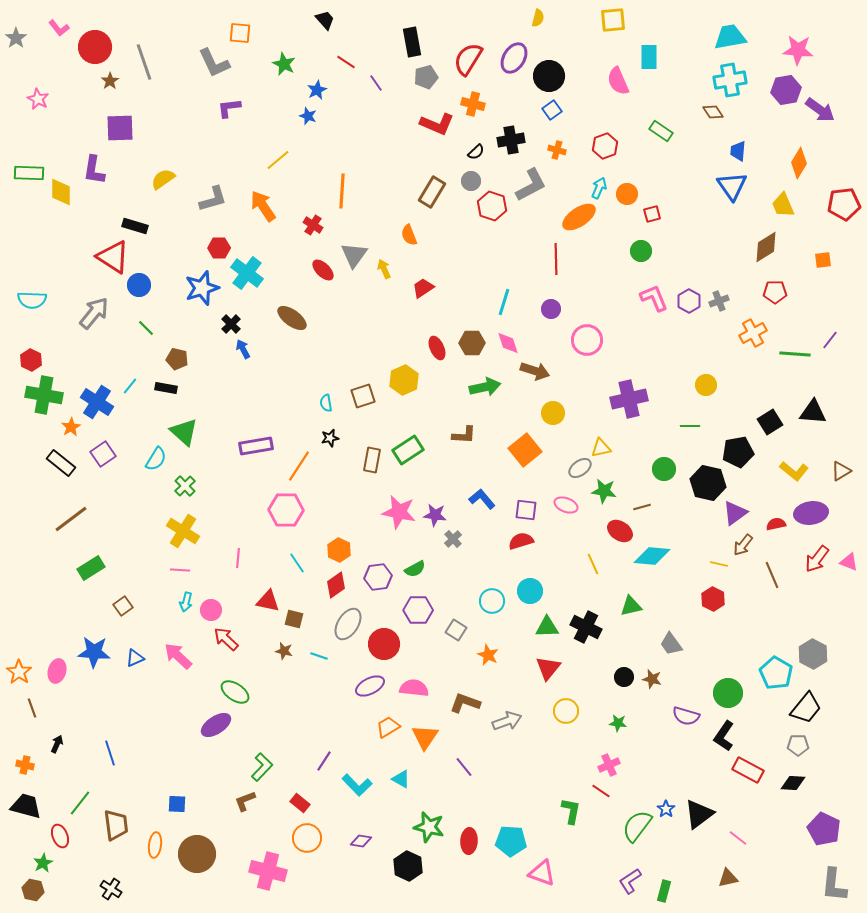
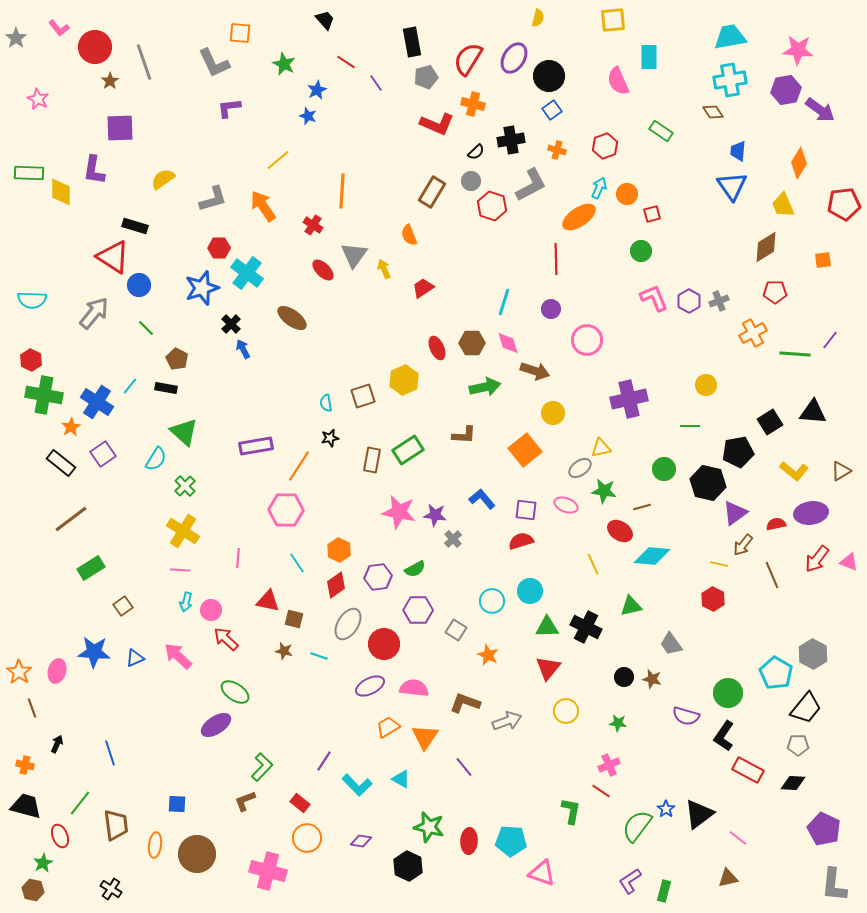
brown pentagon at (177, 359): rotated 15 degrees clockwise
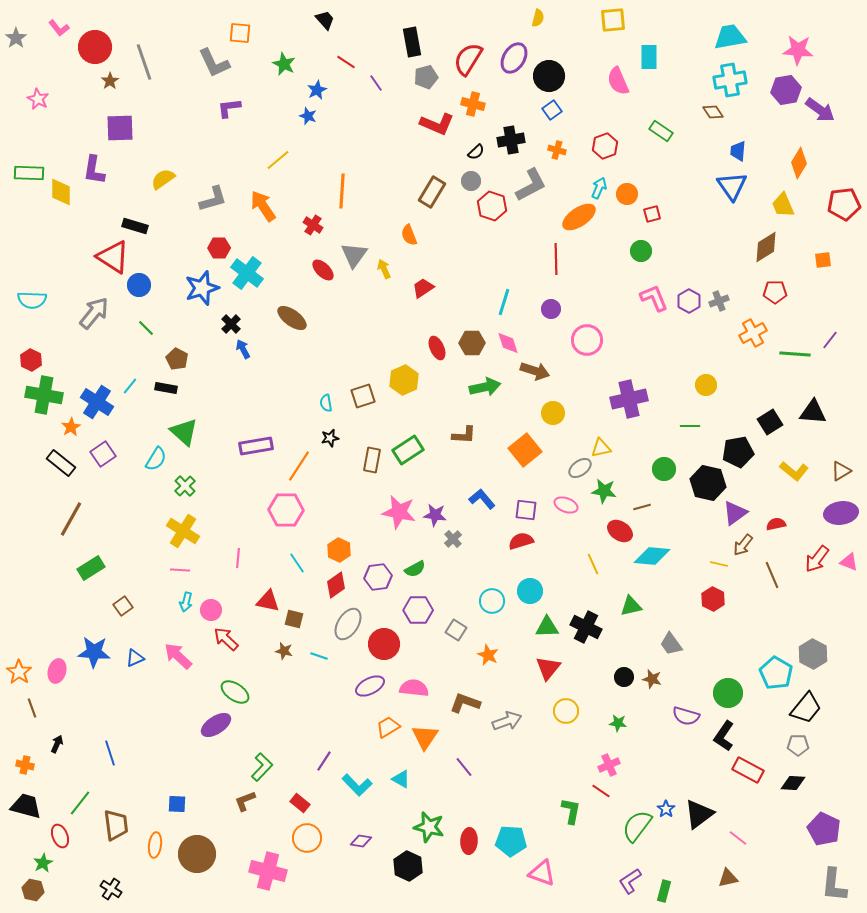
purple ellipse at (811, 513): moved 30 px right
brown line at (71, 519): rotated 24 degrees counterclockwise
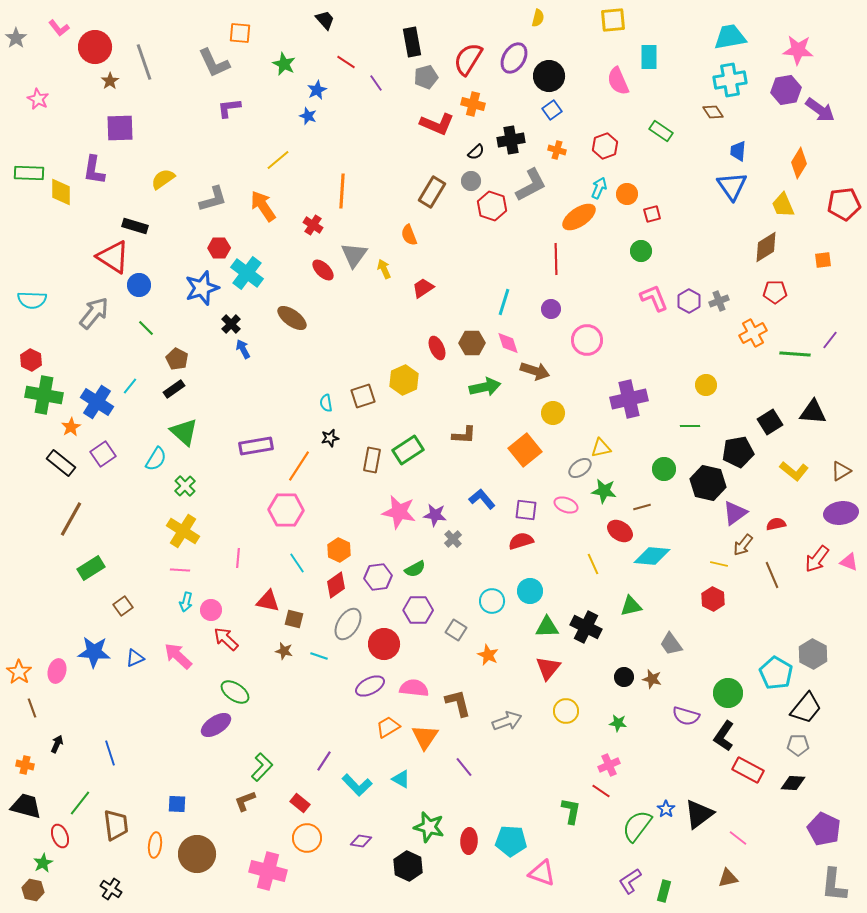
black rectangle at (166, 388): moved 8 px right, 1 px down; rotated 45 degrees counterclockwise
brown L-shape at (465, 703): moved 7 px left; rotated 56 degrees clockwise
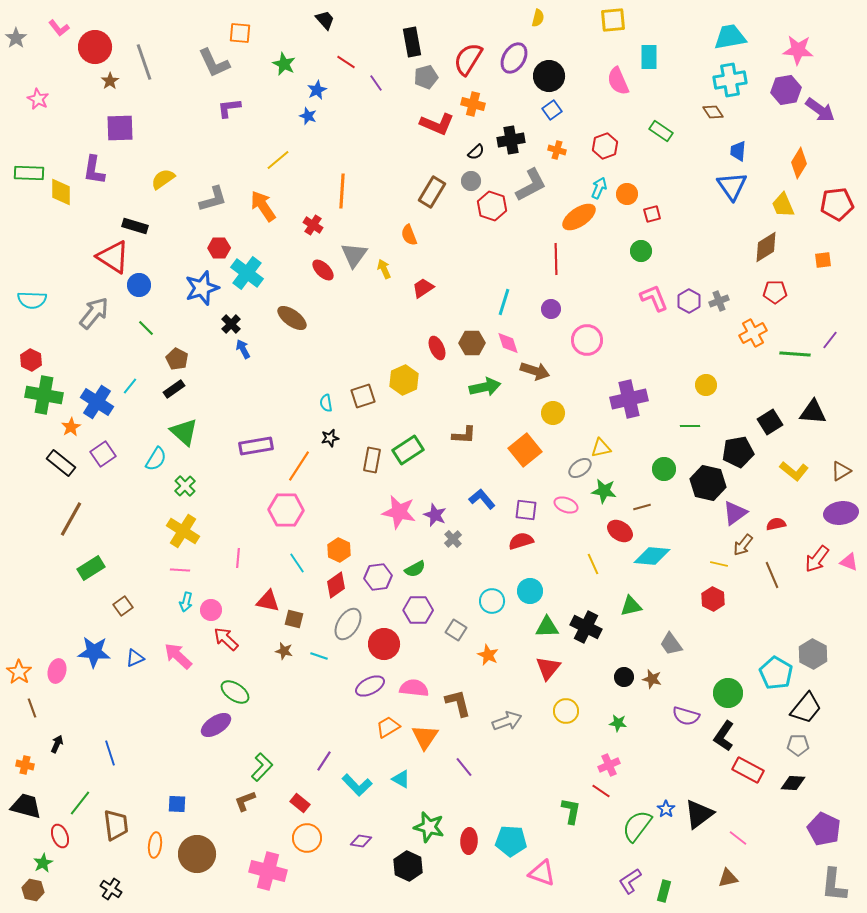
red pentagon at (844, 204): moved 7 px left
purple star at (435, 515): rotated 15 degrees clockwise
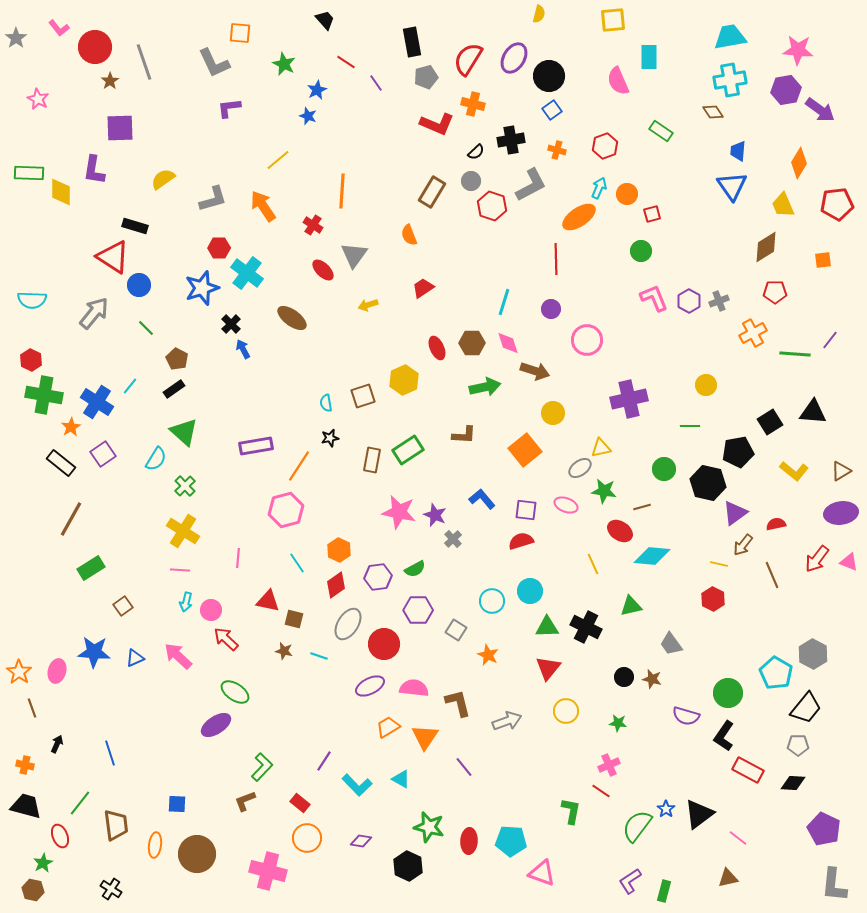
yellow semicircle at (538, 18): moved 1 px right, 4 px up
yellow arrow at (384, 269): moved 16 px left, 36 px down; rotated 84 degrees counterclockwise
pink hexagon at (286, 510): rotated 16 degrees counterclockwise
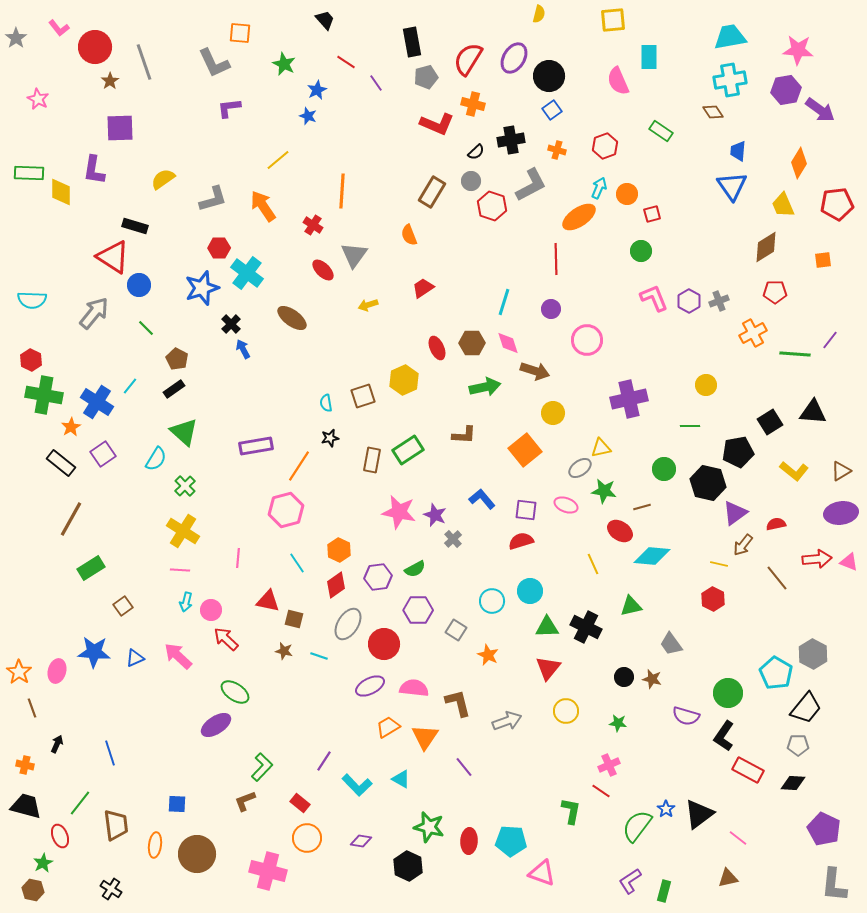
red arrow at (817, 559): rotated 132 degrees counterclockwise
brown line at (772, 575): moved 5 px right, 3 px down; rotated 16 degrees counterclockwise
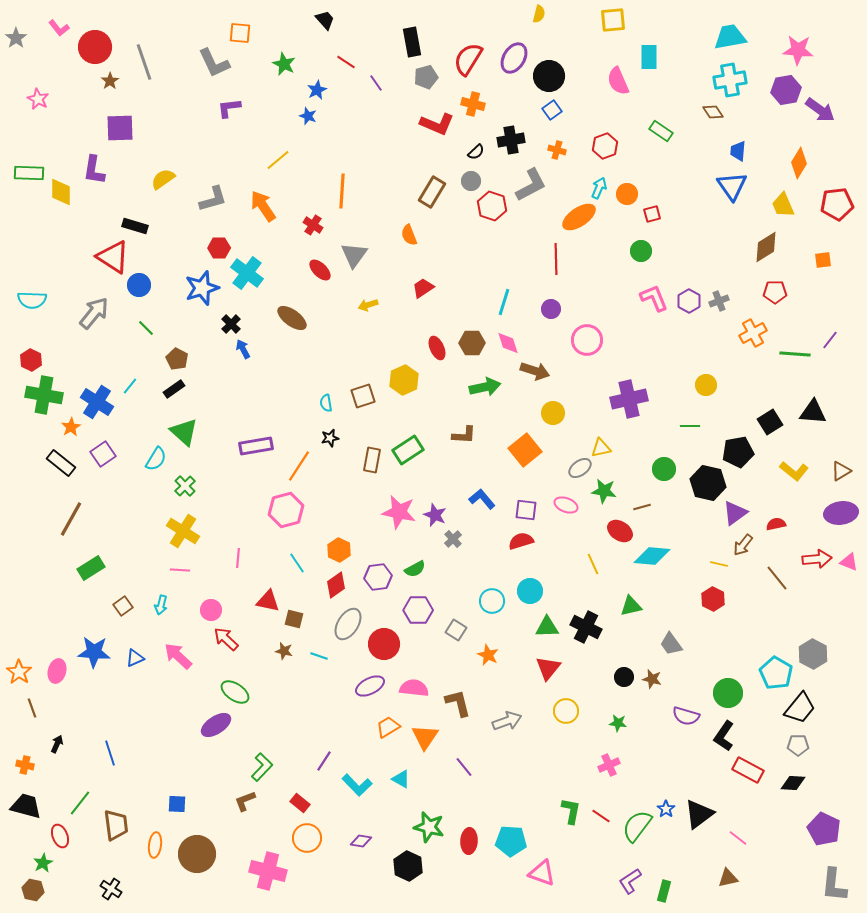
red ellipse at (323, 270): moved 3 px left
cyan arrow at (186, 602): moved 25 px left, 3 px down
black trapezoid at (806, 708): moved 6 px left
red line at (601, 791): moved 25 px down
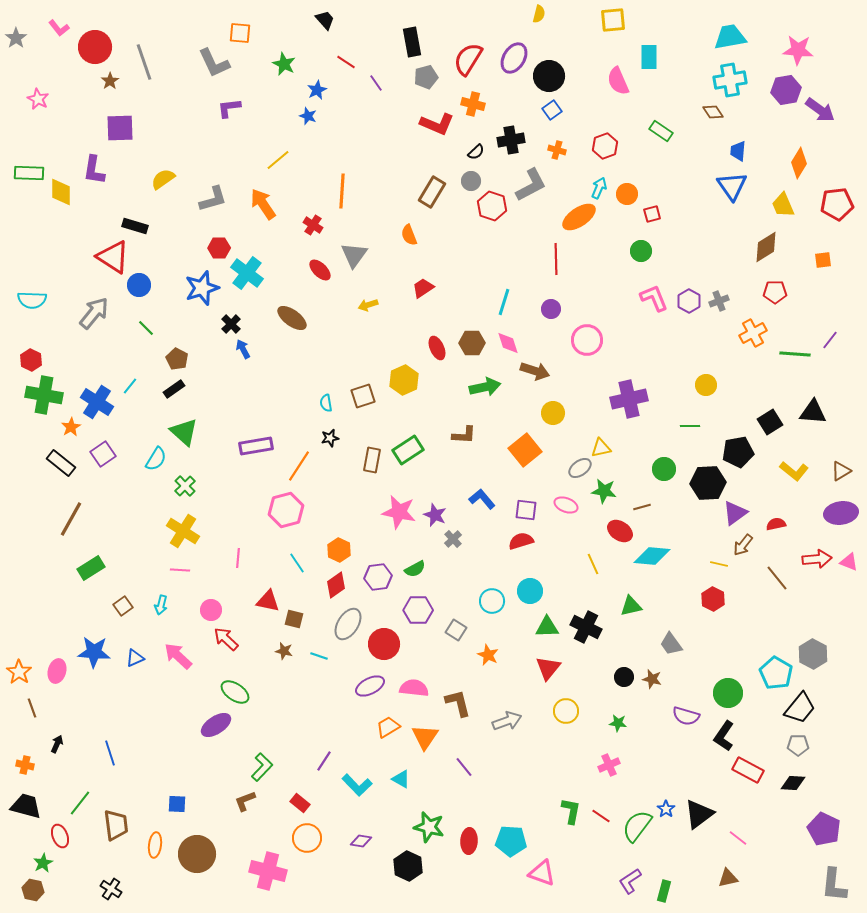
orange arrow at (263, 206): moved 2 px up
black hexagon at (708, 483): rotated 16 degrees counterclockwise
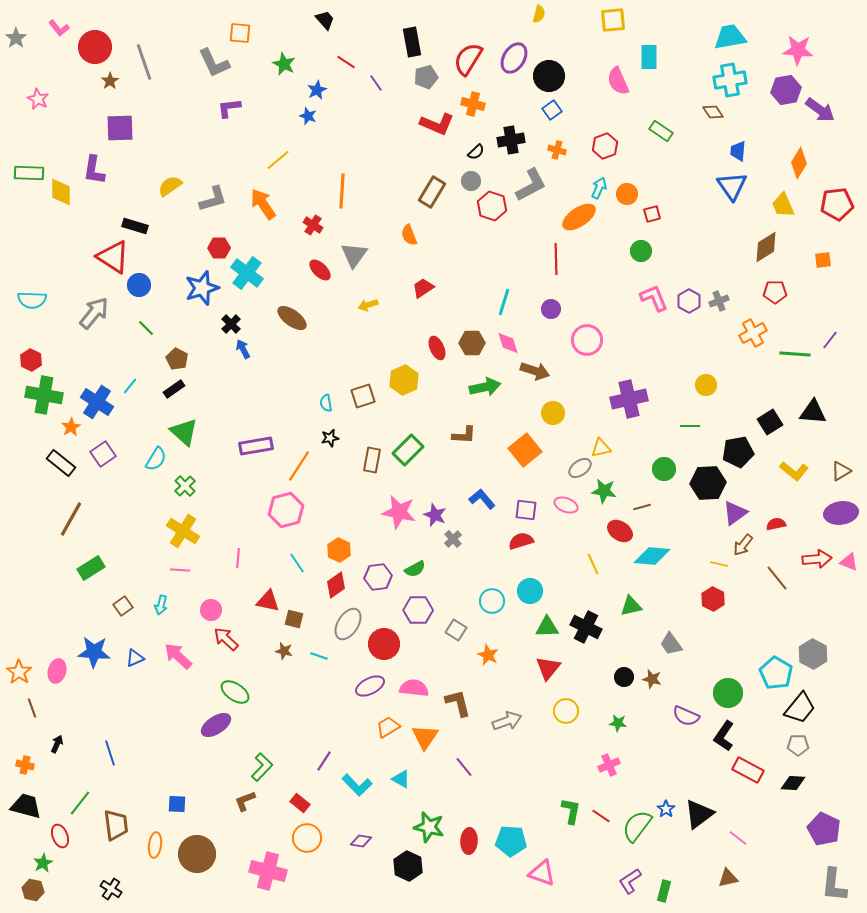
yellow semicircle at (163, 179): moved 7 px right, 7 px down
green rectangle at (408, 450): rotated 12 degrees counterclockwise
purple semicircle at (686, 716): rotated 8 degrees clockwise
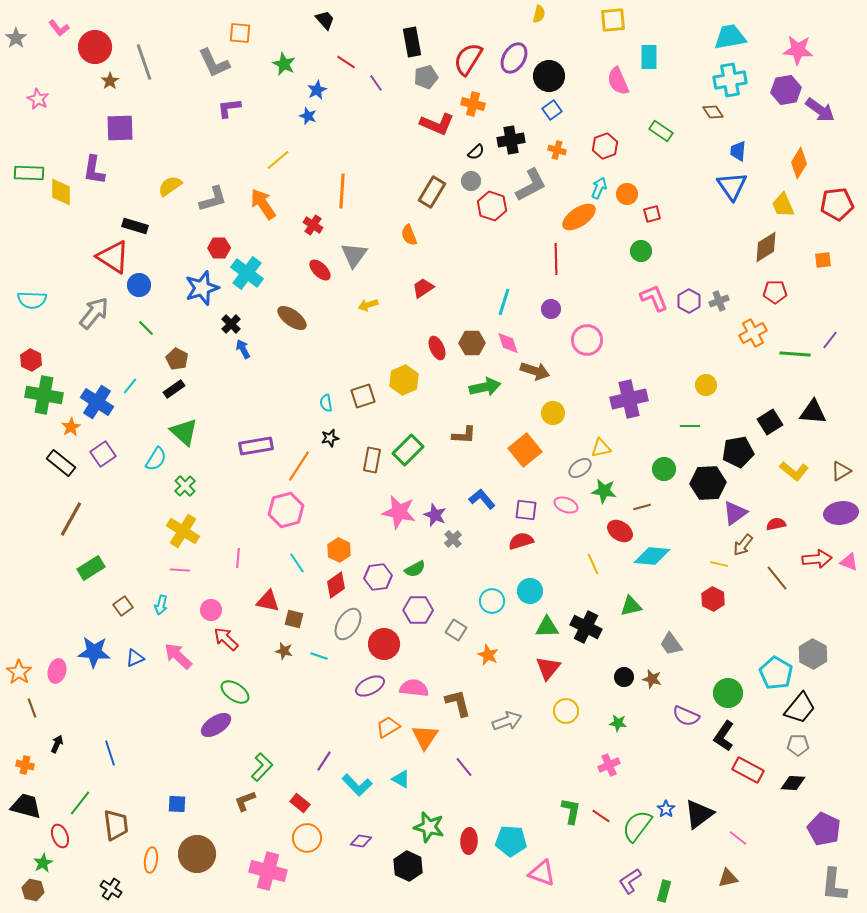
orange ellipse at (155, 845): moved 4 px left, 15 px down
